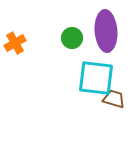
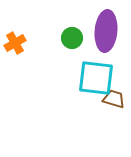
purple ellipse: rotated 9 degrees clockwise
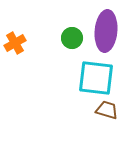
brown trapezoid: moved 7 px left, 11 px down
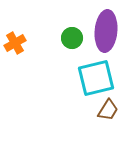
cyan square: rotated 21 degrees counterclockwise
brown trapezoid: moved 1 px right; rotated 105 degrees clockwise
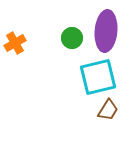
cyan square: moved 2 px right, 1 px up
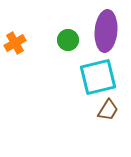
green circle: moved 4 px left, 2 px down
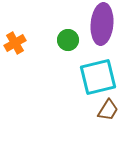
purple ellipse: moved 4 px left, 7 px up
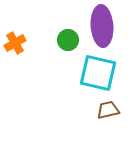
purple ellipse: moved 2 px down; rotated 9 degrees counterclockwise
cyan square: moved 4 px up; rotated 27 degrees clockwise
brown trapezoid: rotated 135 degrees counterclockwise
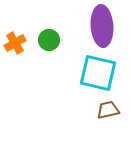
green circle: moved 19 px left
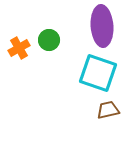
orange cross: moved 4 px right, 5 px down
cyan square: rotated 6 degrees clockwise
